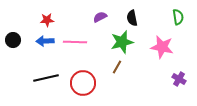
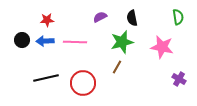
black circle: moved 9 px right
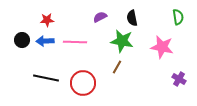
green star: moved 1 px up; rotated 25 degrees clockwise
black line: rotated 25 degrees clockwise
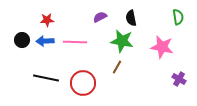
black semicircle: moved 1 px left
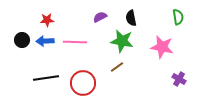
brown line: rotated 24 degrees clockwise
black line: rotated 20 degrees counterclockwise
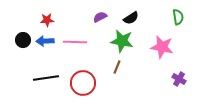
black semicircle: rotated 112 degrees counterclockwise
black circle: moved 1 px right
brown line: rotated 32 degrees counterclockwise
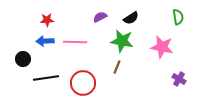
black circle: moved 19 px down
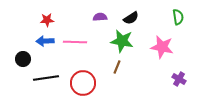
purple semicircle: rotated 24 degrees clockwise
